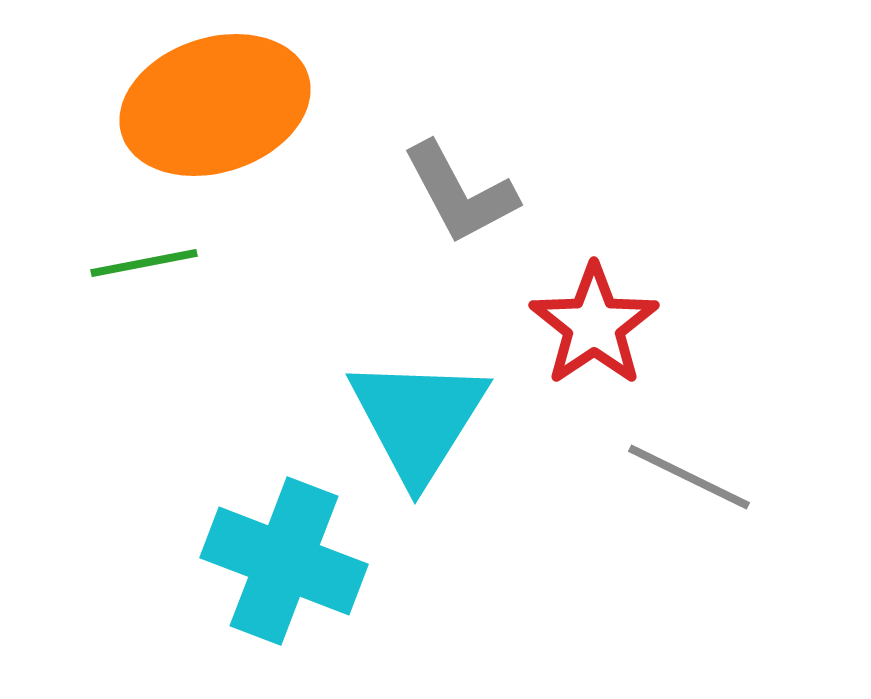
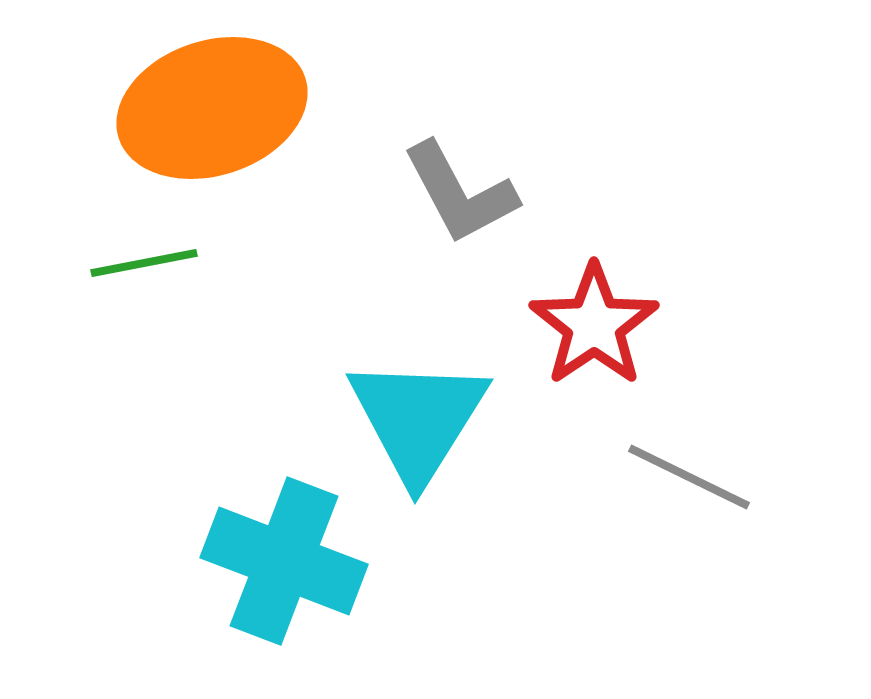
orange ellipse: moved 3 px left, 3 px down
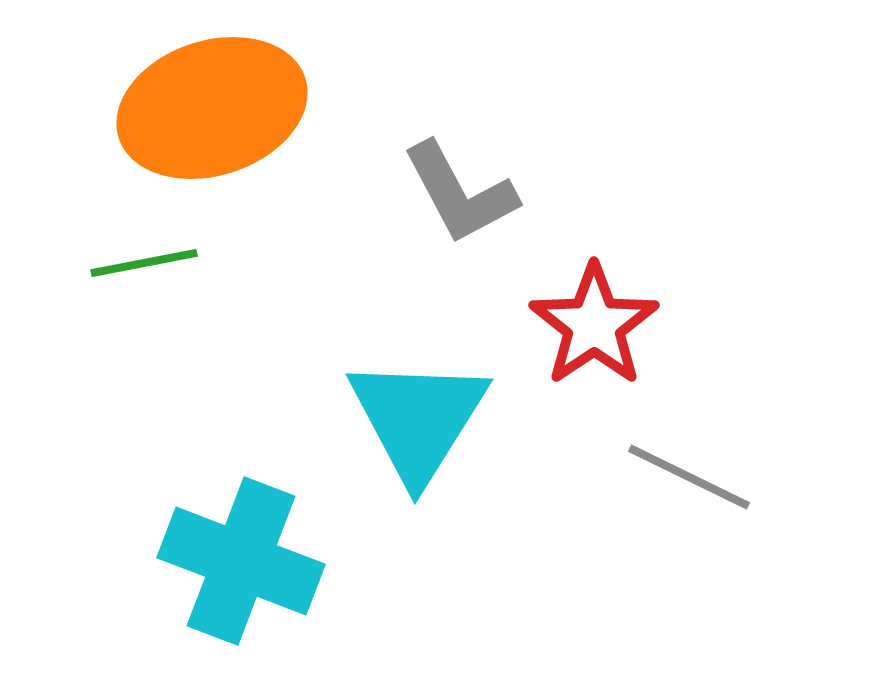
cyan cross: moved 43 px left
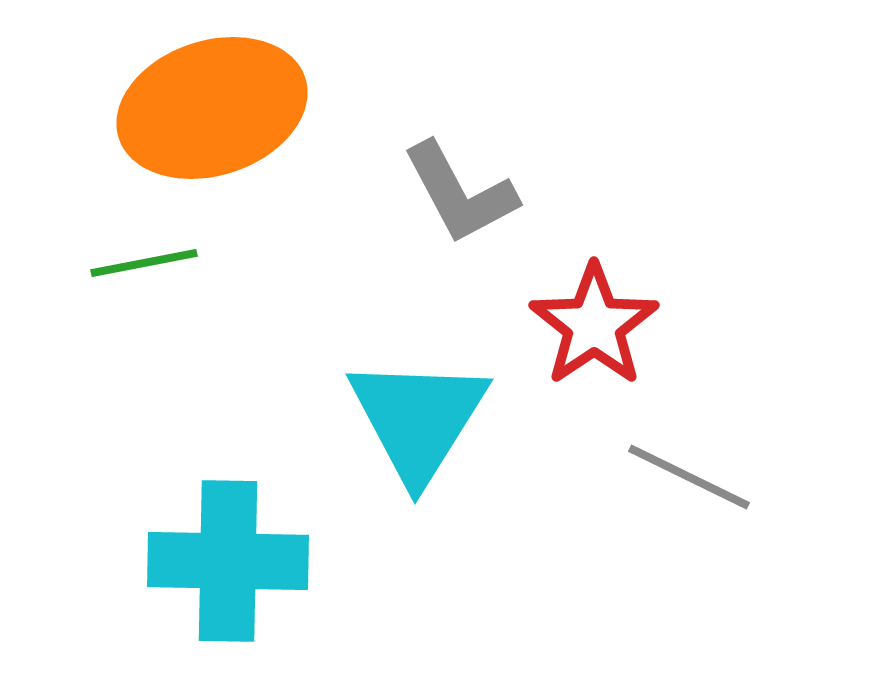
cyan cross: moved 13 px left; rotated 20 degrees counterclockwise
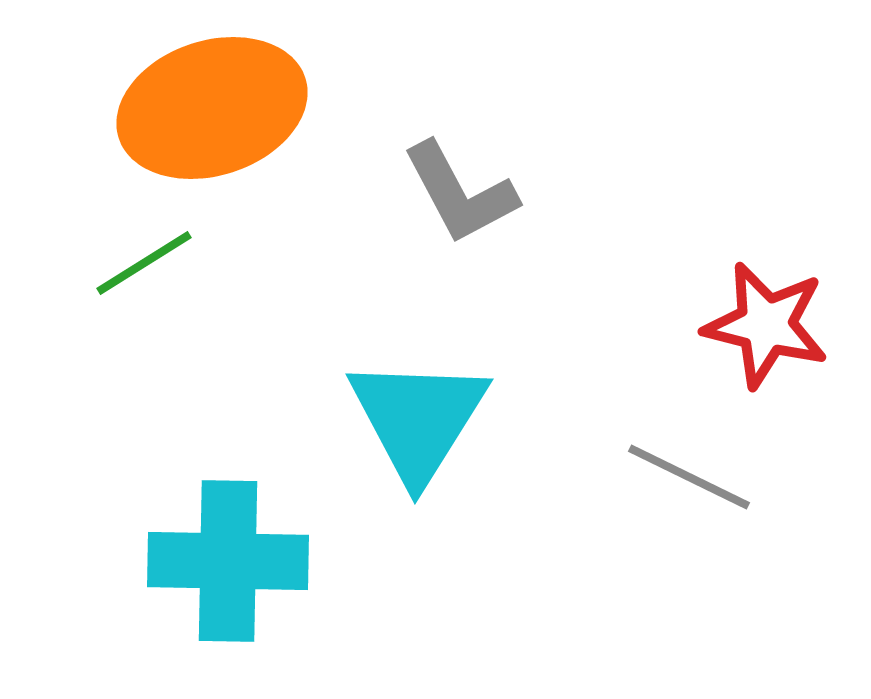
green line: rotated 21 degrees counterclockwise
red star: moved 172 px right; rotated 24 degrees counterclockwise
